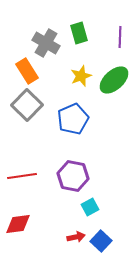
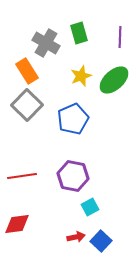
red diamond: moved 1 px left
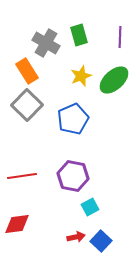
green rectangle: moved 2 px down
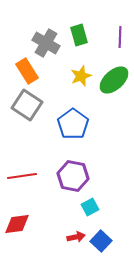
gray square: rotated 12 degrees counterclockwise
blue pentagon: moved 5 px down; rotated 12 degrees counterclockwise
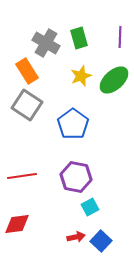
green rectangle: moved 3 px down
purple hexagon: moved 3 px right, 1 px down
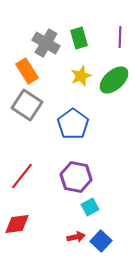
red line: rotated 44 degrees counterclockwise
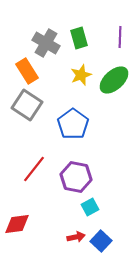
yellow star: moved 1 px up
red line: moved 12 px right, 7 px up
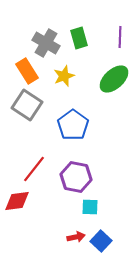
yellow star: moved 17 px left, 1 px down
green ellipse: moved 1 px up
blue pentagon: moved 1 px down
cyan square: rotated 30 degrees clockwise
red diamond: moved 23 px up
